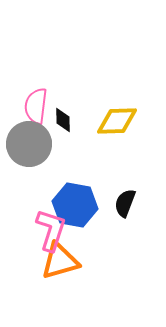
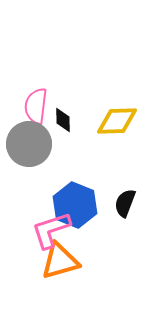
blue hexagon: rotated 12 degrees clockwise
pink L-shape: rotated 126 degrees counterclockwise
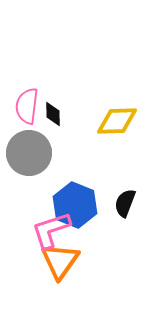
pink semicircle: moved 9 px left
black diamond: moved 10 px left, 6 px up
gray circle: moved 9 px down
orange triangle: rotated 39 degrees counterclockwise
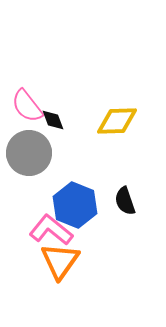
pink semicircle: rotated 45 degrees counterclockwise
black diamond: moved 6 px down; rotated 20 degrees counterclockwise
black semicircle: moved 2 px up; rotated 40 degrees counterclockwise
pink L-shape: rotated 57 degrees clockwise
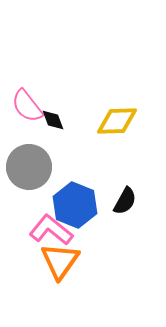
gray circle: moved 14 px down
black semicircle: rotated 132 degrees counterclockwise
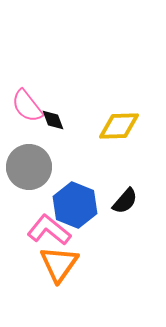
yellow diamond: moved 2 px right, 5 px down
black semicircle: rotated 12 degrees clockwise
pink L-shape: moved 2 px left
orange triangle: moved 1 px left, 3 px down
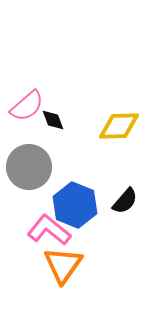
pink semicircle: rotated 93 degrees counterclockwise
orange triangle: moved 4 px right, 1 px down
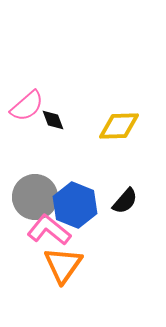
gray circle: moved 6 px right, 30 px down
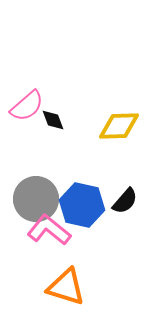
gray circle: moved 1 px right, 2 px down
blue hexagon: moved 7 px right; rotated 9 degrees counterclockwise
orange triangle: moved 3 px right, 22 px down; rotated 48 degrees counterclockwise
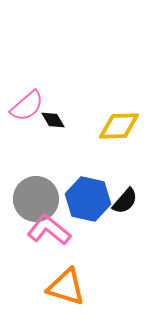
black diamond: rotated 10 degrees counterclockwise
blue hexagon: moved 6 px right, 6 px up
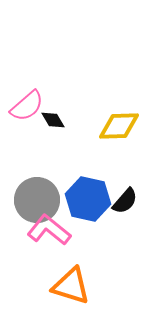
gray circle: moved 1 px right, 1 px down
orange triangle: moved 5 px right, 1 px up
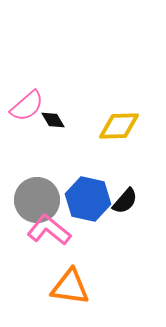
orange triangle: moved 1 px left, 1 px down; rotated 9 degrees counterclockwise
